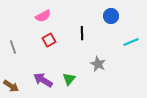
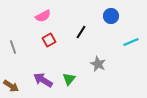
black line: moved 1 px left, 1 px up; rotated 32 degrees clockwise
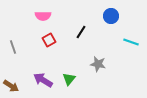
pink semicircle: rotated 28 degrees clockwise
cyan line: rotated 42 degrees clockwise
gray star: rotated 14 degrees counterclockwise
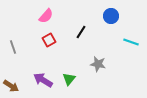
pink semicircle: moved 3 px right; rotated 49 degrees counterclockwise
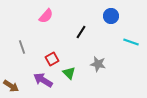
red square: moved 3 px right, 19 px down
gray line: moved 9 px right
green triangle: moved 6 px up; rotated 24 degrees counterclockwise
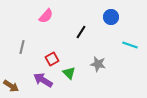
blue circle: moved 1 px down
cyan line: moved 1 px left, 3 px down
gray line: rotated 32 degrees clockwise
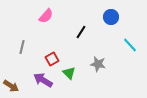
cyan line: rotated 28 degrees clockwise
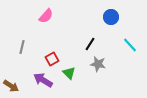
black line: moved 9 px right, 12 px down
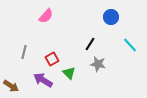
gray line: moved 2 px right, 5 px down
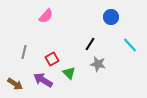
brown arrow: moved 4 px right, 2 px up
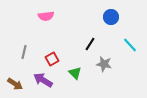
pink semicircle: rotated 42 degrees clockwise
gray star: moved 6 px right
green triangle: moved 6 px right
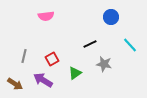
black line: rotated 32 degrees clockwise
gray line: moved 4 px down
green triangle: rotated 40 degrees clockwise
